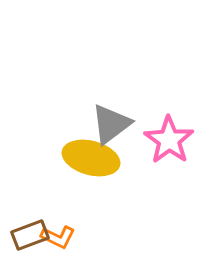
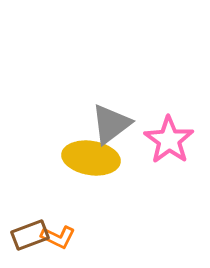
yellow ellipse: rotated 6 degrees counterclockwise
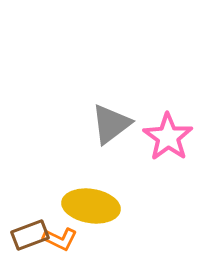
pink star: moved 1 px left, 3 px up
yellow ellipse: moved 48 px down
orange L-shape: moved 2 px right, 2 px down
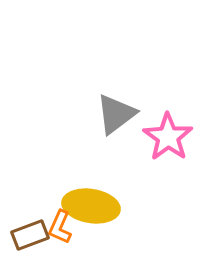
gray triangle: moved 5 px right, 10 px up
orange L-shape: moved 12 px up; rotated 88 degrees clockwise
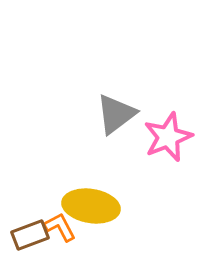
pink star: rotated 15 degrees clockwise
orange L-shape: rotated 128 degrees clockwise
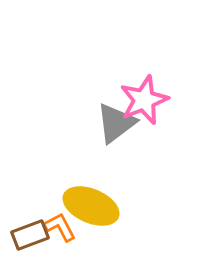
gray triangle: moved 9 px down
pink star: moved 24 px left, 37 px up
yellow ellipse: rotated 14 degrees clockwise
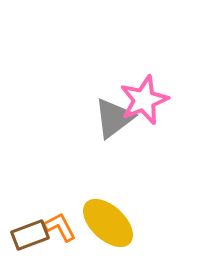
gray triangle: moved 2 px left, 5 px up
yellow ellipse: moved 17 px right, 17 px down; rotated 20 degrees clockwise
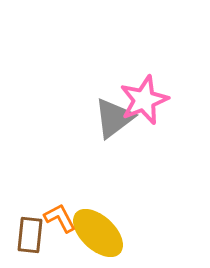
yellow ellipse: moved 10 px left, 10 px down
orange L-shape: moved 9 px up
brown rectangle: rotated 63 degrees counterclockwise
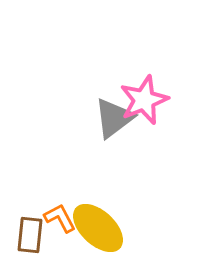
yellow ellipse: moved 5 px up
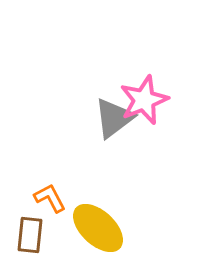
orange L-shape: moved 10 px left, 20 px up
